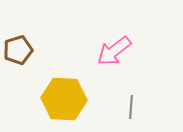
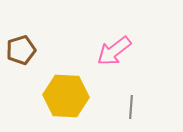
brown pentagon: moved 3 px right
yellow hexagon: moved 2 px right, 3 px up
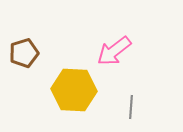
brown pentagon: moved 3 px right, 3 px down
yellow hexagon: moved 8 px right, 6 px up
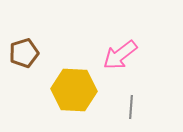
pink arrow: moved 6 px right, 4 px down
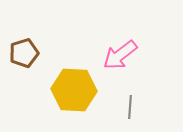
gray line: moved 1 px left
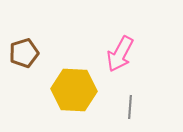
pink arrow: moved 1 px up; rotated 24 degrees counterclockwise
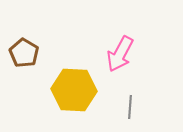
brown pentagon: rotated 24 degrees counterclockwise
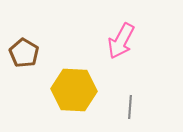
pink arrow: moved 1 px right, 13 px up
